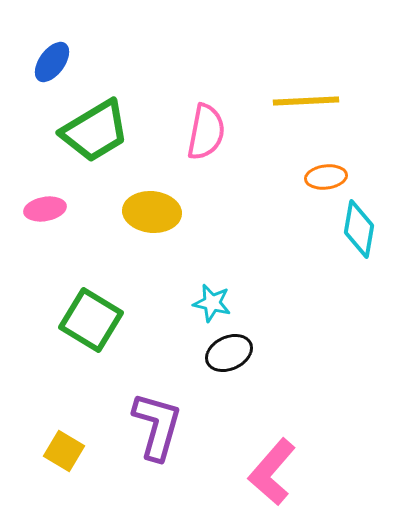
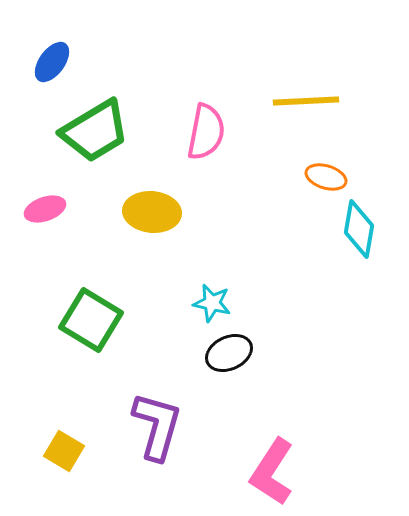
orange ellipse: rotated 24 degrees clockwise
pink ellipse: rotated 9 degrees counterclockwise
pink L-shape: rotated 8 degrees counterclockwise
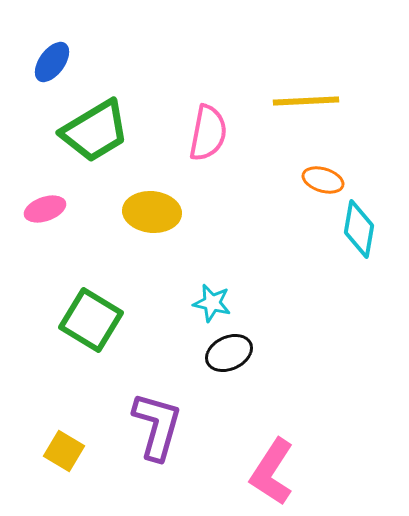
pink semicircle: moved 2 px right, 1 px down
orange ellipse: moved 3 px left, 3 px down
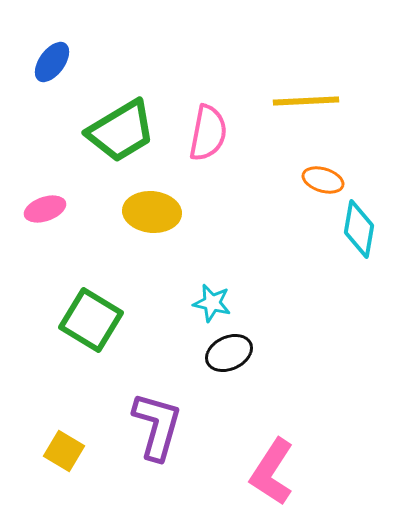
green trapezoid: moved 26 px right
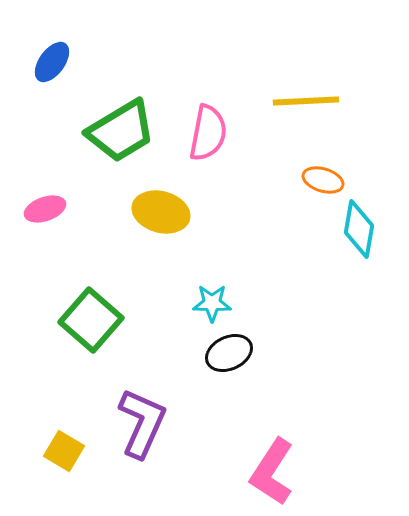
yellow ellipse: moved 9 px right; rotated 10 degrees clockwise
cyan star: rotated 12 degrees counterclockwise
green square: rotated 10 degrees clockwise
purple L-shape: moved 15 px left, 3 px up; rotated 8 degrees clockwise
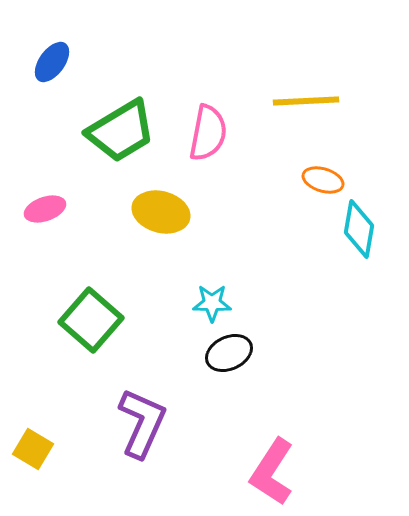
yellow square: moved 31 px left, 2 px up
